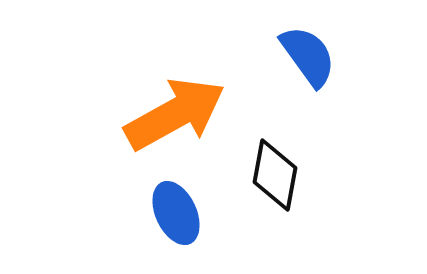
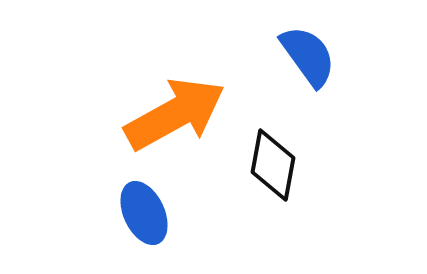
black diamond: moved 2 px left, 10 px up
blue ellipse: moved 32 px left
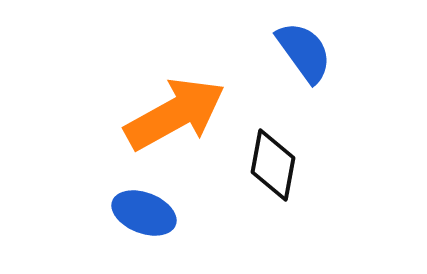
blue semicircle: moved 4 px left, 4 px up
blue ellipse: rotated 44 degrees counterclockwise
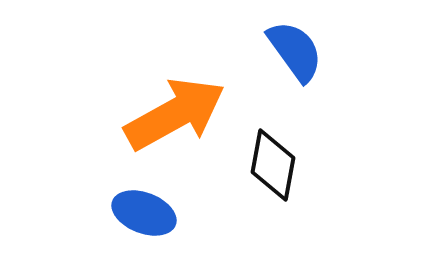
blue semicircle: moved 9 px left, 1 px up
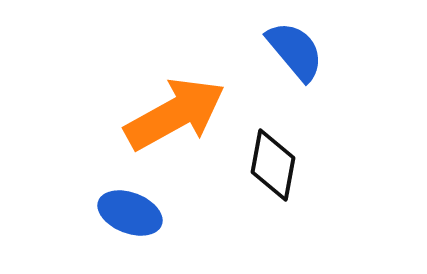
blue semicircle: rotated 4 degrees counterclockwise
blue ellipse: moved 14 px left
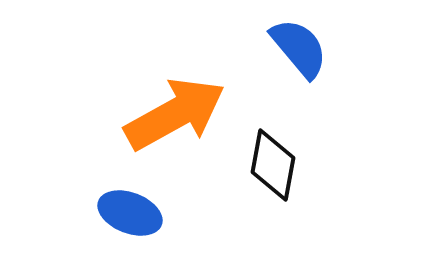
blue semicircle: moved 4 px right, 3 px up
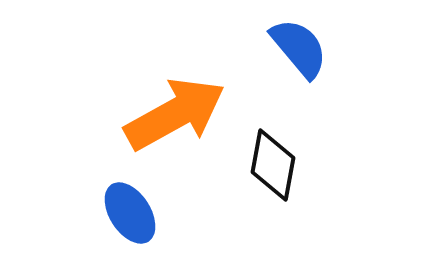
blue ellipse: rotated 36 degrees clockwise
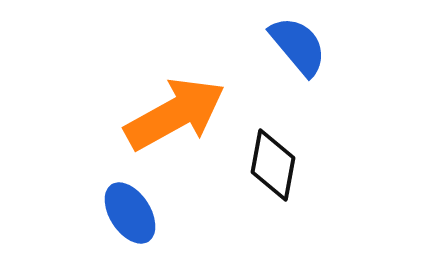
blue semicircle: moved 1 px left, 2 px up
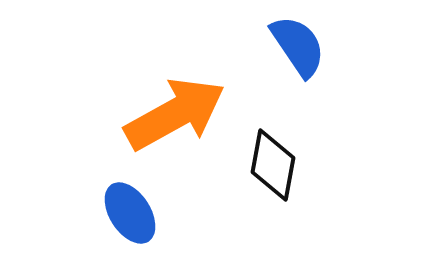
blue semicircle: rotated 6 degrees clockwise
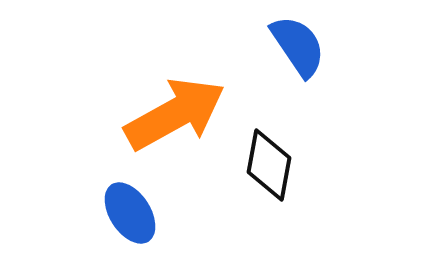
black diamond: moved 4 px left
